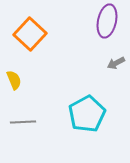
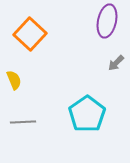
gray arrow: rotated 18 degrees counterclockwise
cyan pentagon: rotated 6 degrees counterclockwise
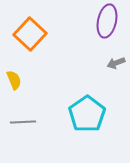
gray arrow: rotated 24 degrees clockwise
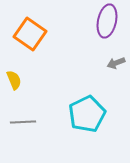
orange square: rotated 8 degrees counterclockwise
cyan pentagon: rotated 9 degrees clockwise
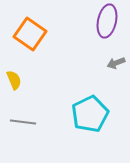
cyan pentagon: moved 3 px right
gray line: rotated 10 degrees clockwise
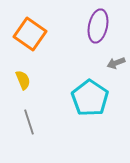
purple ellipse: moved 9 px left, 5 px down
yellow semicircle: moved 9 px right
cyan pentagon: moved 16 px up; rotated 12 degrees counterclockwise
gray line: moved 6 px right; rotated 65 degrees clockwise
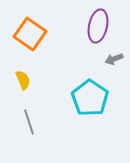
gray arrow: moved 2 px left, 4 px up
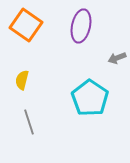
purple ellipse: moved 17 px left
orange square: moved 4 px left, 9 px up
gray arrow: moved 3 px right, 1 px up
yellow semicircle: moved 1 px left; rotated 144 degrees counterclockwise
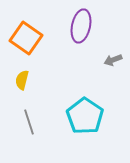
orange square: moved 13 px down
gray arrow: moved 4 px left, 2 px down
cyan pentagon: moved 5 px left, 18 px down
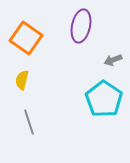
cyan pentagon: moved 19 px right, 17 px up
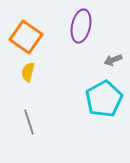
orange square: moved 1 px up
yellow semicircle: moved 6 px right, 8 px up
cyan pentagon: rotated 9 degrees clockwise
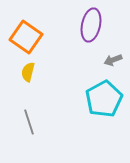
purple ellipse: moved 10 px right, 1 px up
